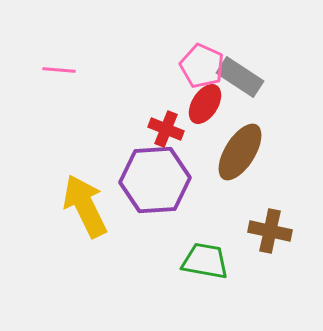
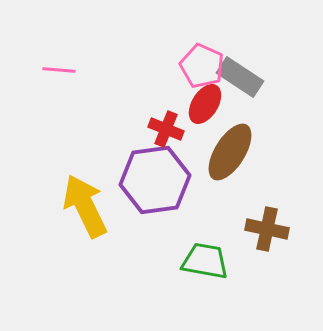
brown ellipse: moved 10 px left
purple hexagon: rotated 4 degrees counterclockwise
brown cross: moved 3 px left, 2 px up
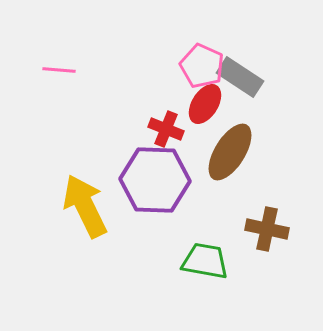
purple hexagon: rotated 10 degrees clockwise
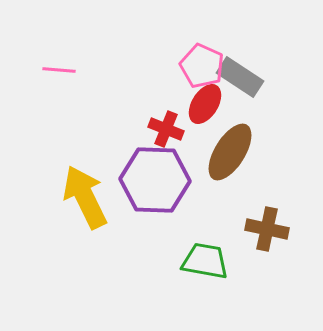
yellow arrow: moved 9 px up
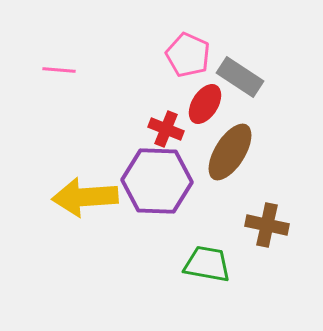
pink pentagon: moved 14 px left, 11 px up
purple hexagon: moved 2 px right, 1 px down
yellow arrow: rotated 68 degrees counterclockwise
brown cross: moved 4 px up
green trapezoid: moved 2 px right, 3 px down
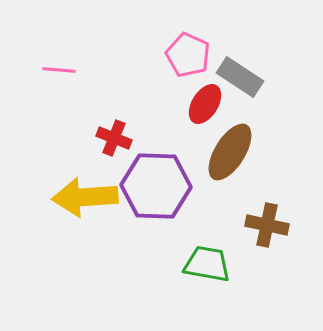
red cross: moved 52 px left, 9 px down
purple hexagon: moved 1 px left, 5 px down
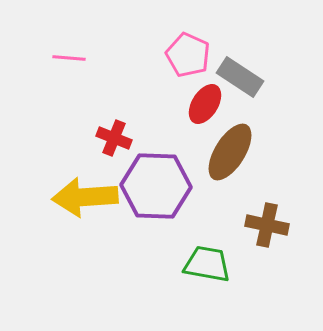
pink line: moved 10 px right, 12 px up
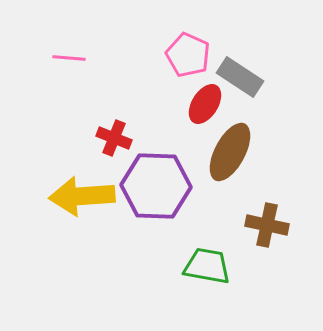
brown ellipse: rotated 4 degrees counterclockwise
yellow arrow: moved 3 px left, 1 px up
green trapezoid: moved 2 px down
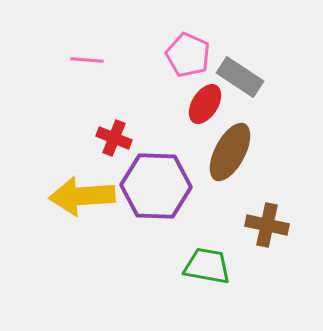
pink line: moved 18 px right, 2 px down
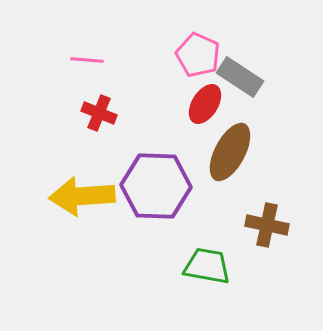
pink pentagon: moved 10 px right
red cross: moved 15 px left, 25 px up
